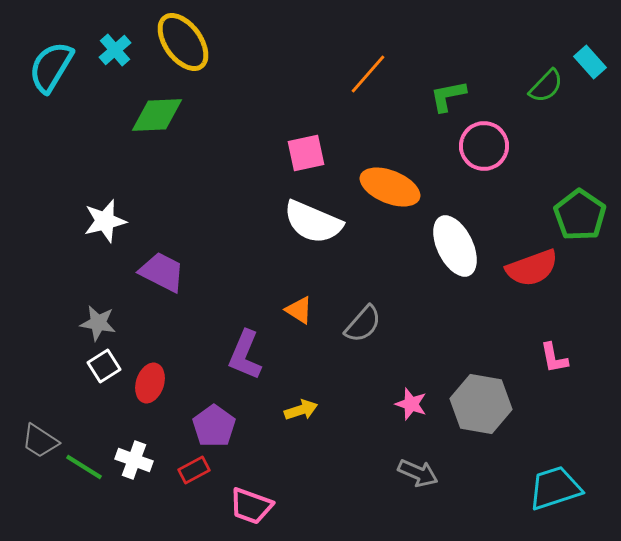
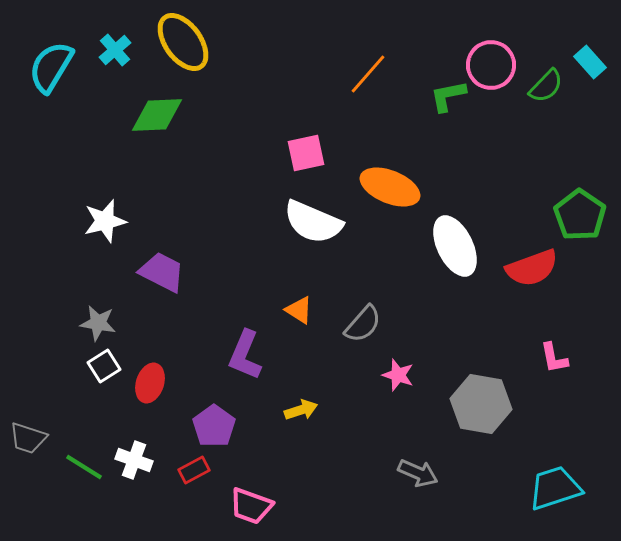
pink circle: moved 7 px right, 81 px up
pink star: moved 13 px left, 29 px up
gray trapezoid: moved 12 px left, 3 px up; rotated 15 degrees counterclockwise
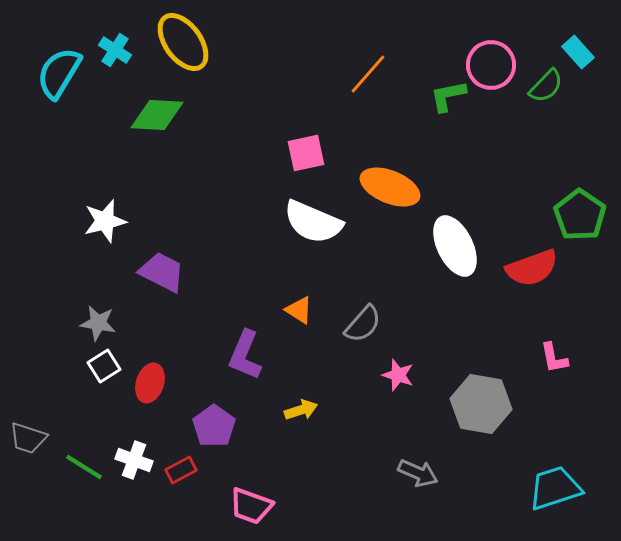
cyan cross: rotated 16 degrees counterclockwise
cyan rectangle: moved 12 px left, 10 px up
cyan semicircle: moved 8 px right, 6 px down
green diamond: rotated 6 degrees clockwise
red rectangle: moved 13 px left
